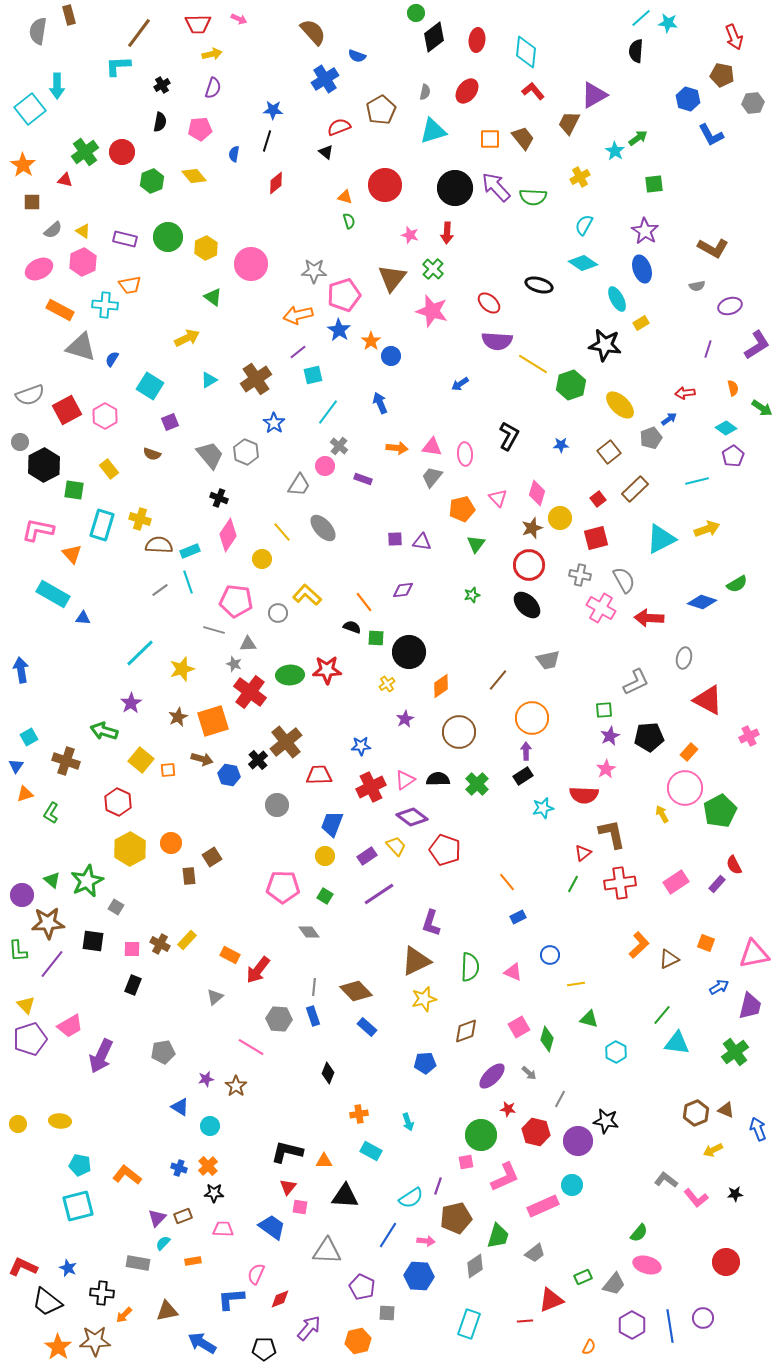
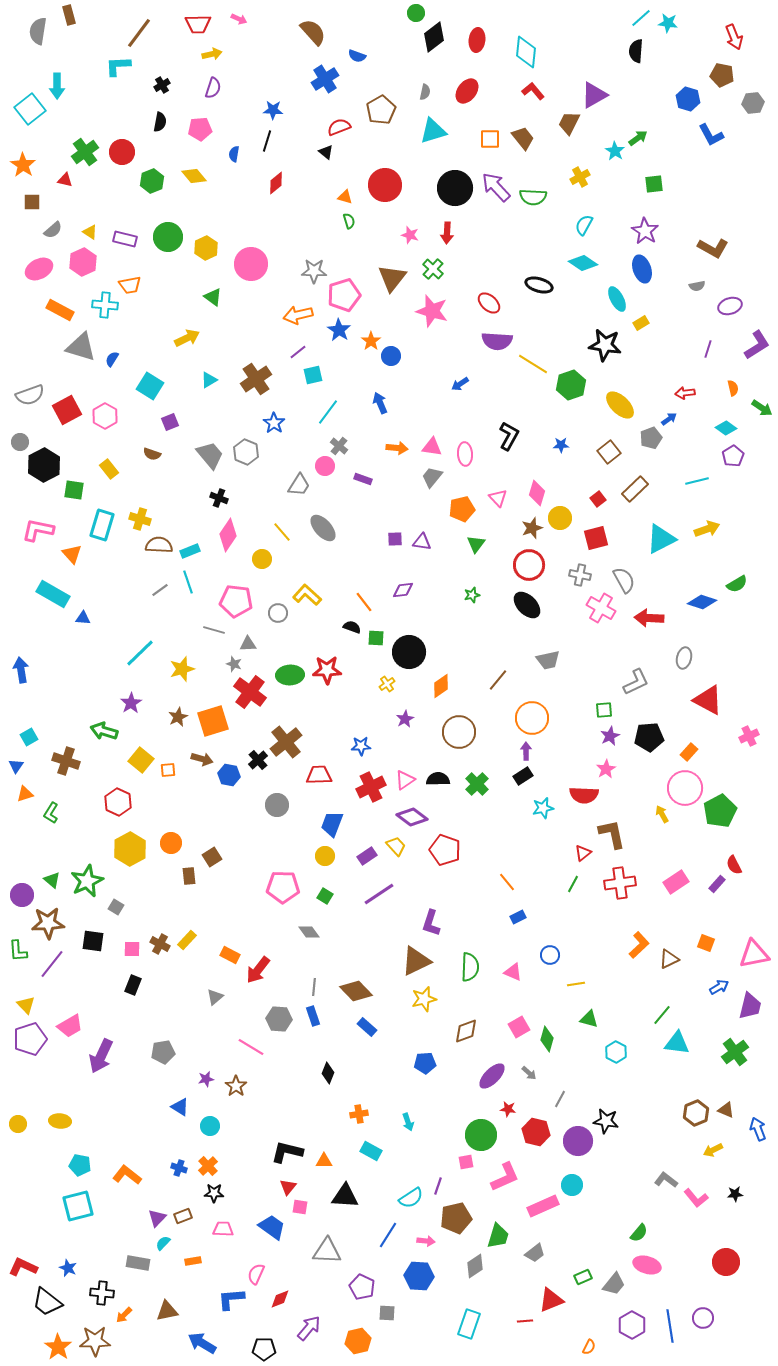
yellow triangle at (83, 231): moved 7 px right, 1 px down
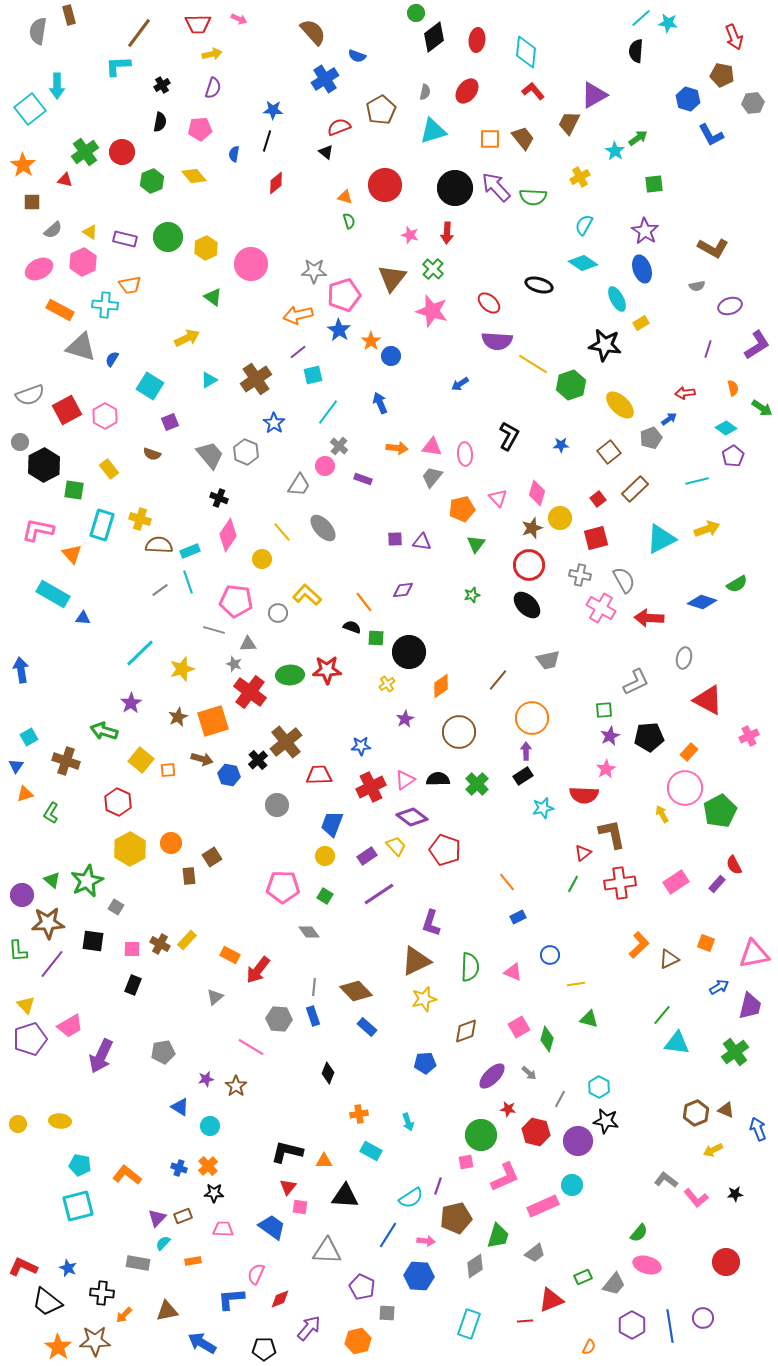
cyan hexagon at (616, 1052): moved 17 px left, 35 px down
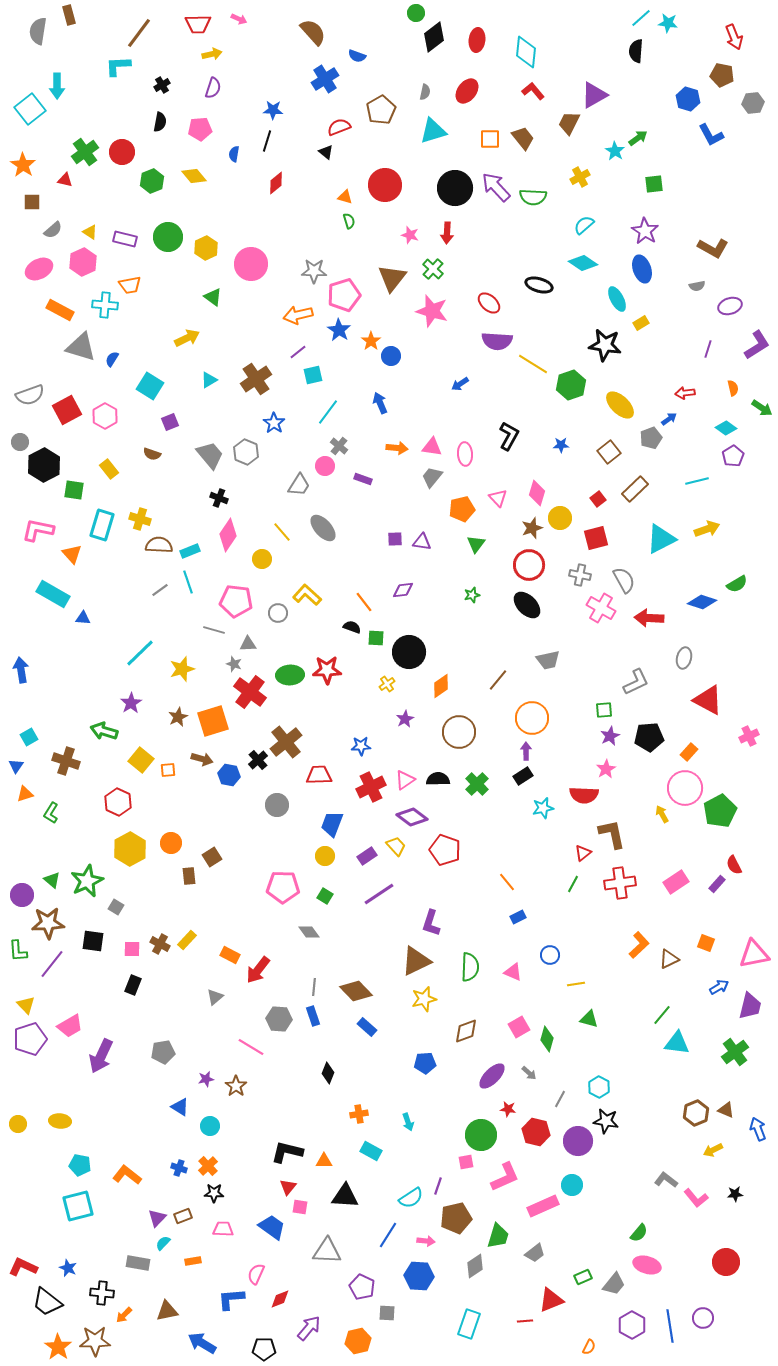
cyan semicircle at (584, 225): rotated 20 degrees clockwise
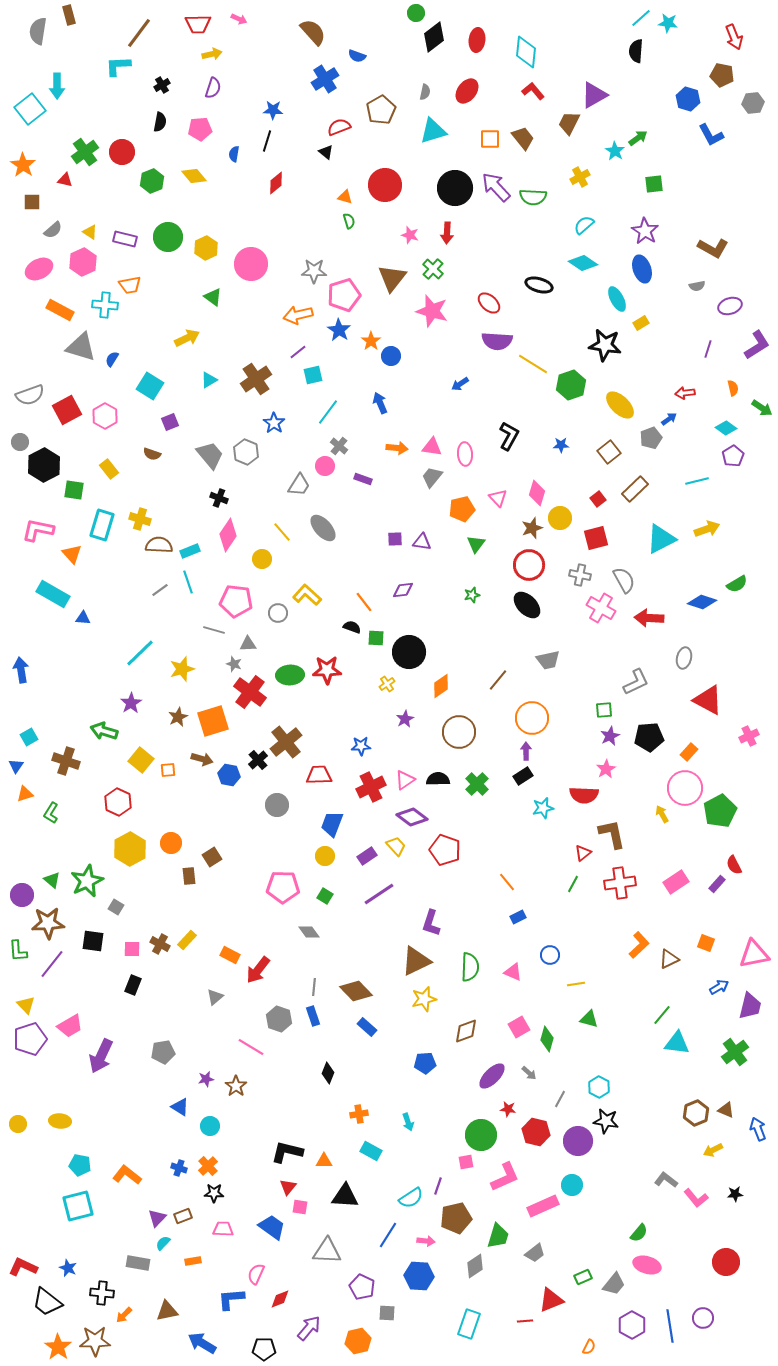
gray hexagon at (279, 1019): rotated 15 degrees clockwise
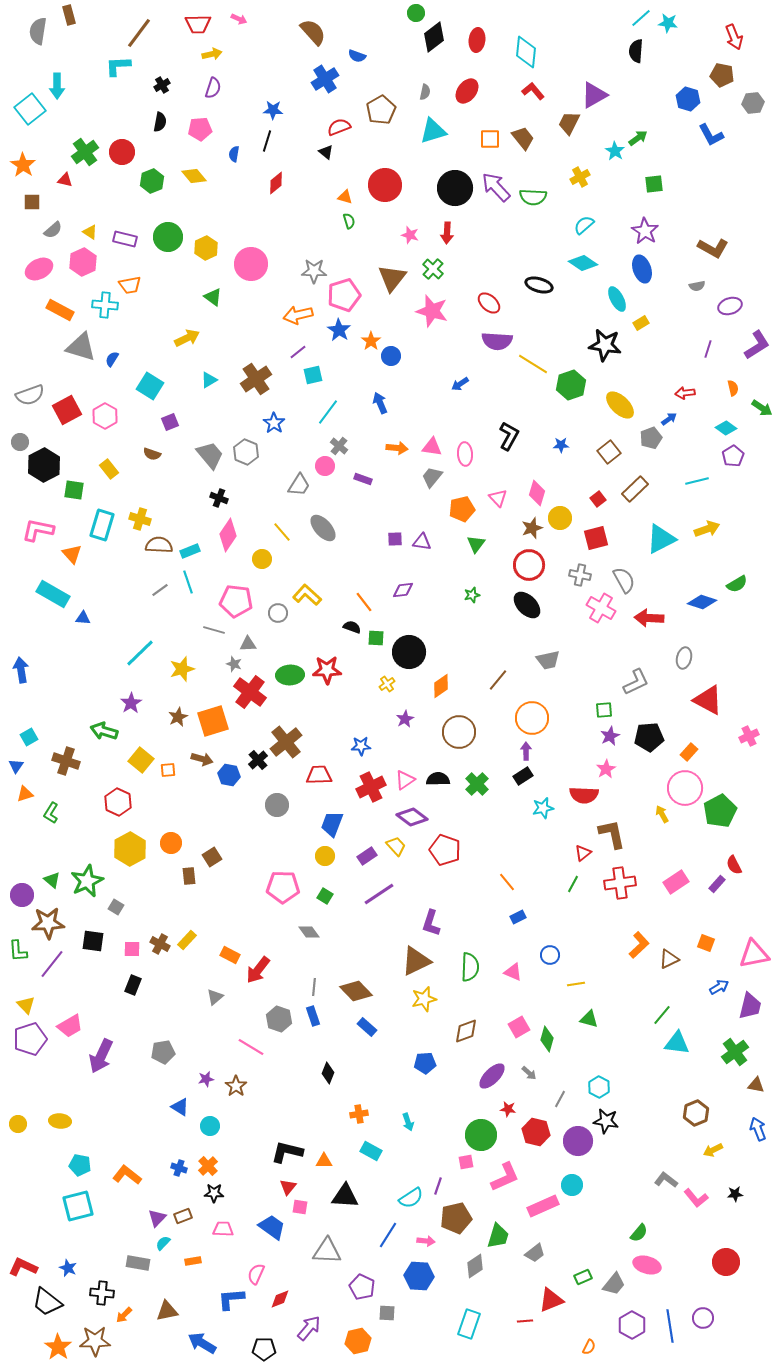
brown triangle at (726, 1110): moved 30 px right, 25 px up; rotated 12 degrees counterclockwise
